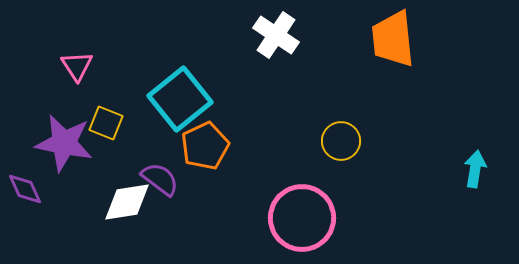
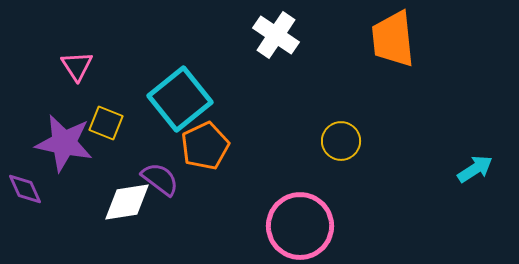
cyan arrow: rotated 48 degrees clockwise
pink circle: moved 2 px left, 8 px down
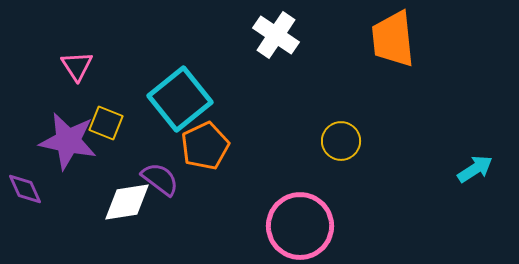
purple star: moved 4 px right, 2 px up
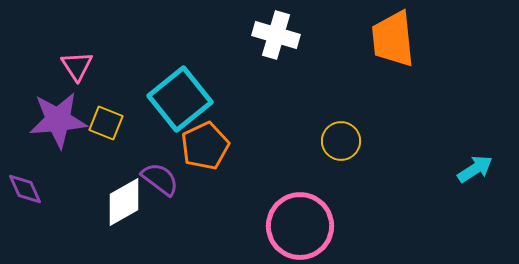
white cross: rotated 18 degrees counterclockwise
purple star: moved 10 px left, 21 px up; rotated 16 degrees counterclockwise
white diamond: moved 3 px left; rotated 21 degrees counterclockwise
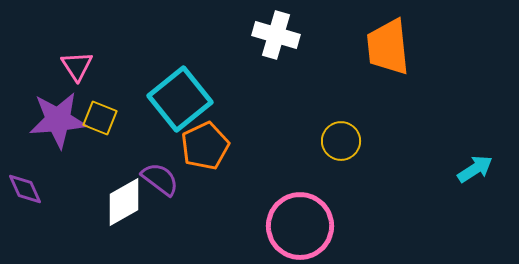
orange trapezoid: moved 5 px left, 8 px down
yellow square: moved 6 px left, 5 px up
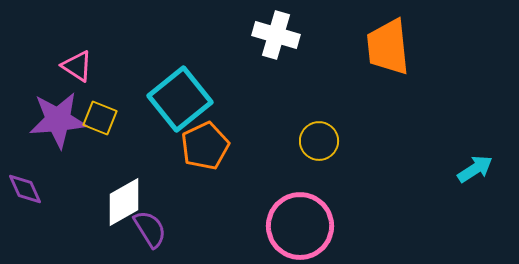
pink triangle: rotated 24 degrees counterclockwise
yellow circle: moved 22 px left
purple semicircle: moved 10 px left, 50 px down; rotated 21 degrees clockwise
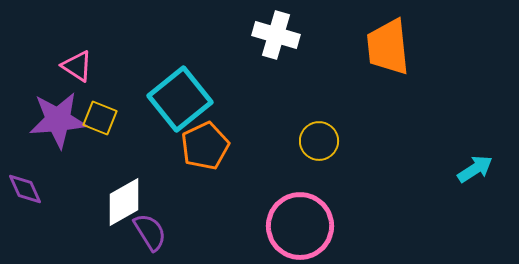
purple semicircle: moved 3 px down
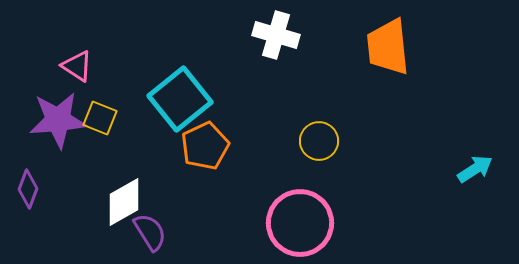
purple diamond: moved 3 px right; rotated 45 degrees clockwise
pink circle: moved 3 px up
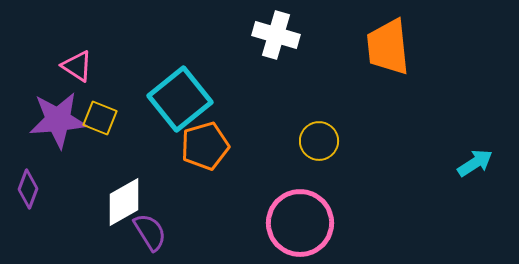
orange pentagon: rotated 9 degrees clockwise
cyan arrow: moved 6 px up
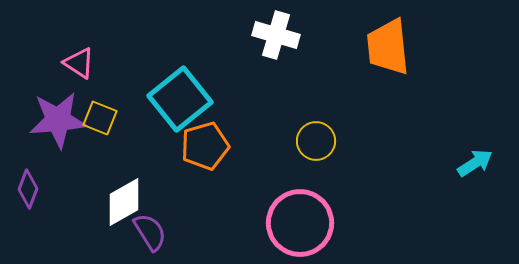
pink triangle: moved 2 px right, 3 px up
yellow circle: moved 3 px left
